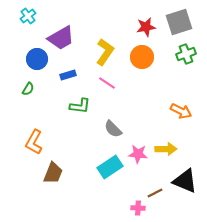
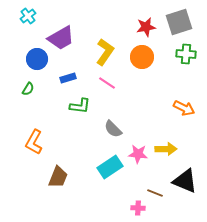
green cross: rotated 24 degrees clockwise
blue rectangle: moved 3 px down
orange arrow: moved 3 px right, 3 px up
brown trapezoid: moved 5 px right, 4 px down
brown line: rotated 49 degrees clockwise
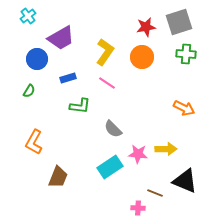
green semicircle: moved 1 px right, 2 px down
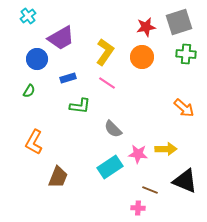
orange arrow: rotated 15 degrees clockwise
brown line: moved 5 px left, 3 px up
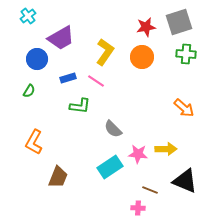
pink line: moved 11 px left, 2 px up
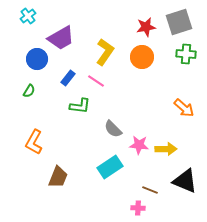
blue rectangle: rotated 35 degrees counterclockwise
pink star: moved 1 px right, 9 px up
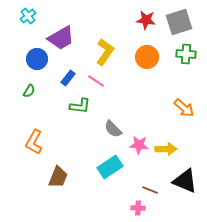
red star: moved 7 px up; rotated 18 degrees clockwise
orange circle: moved 5 px right
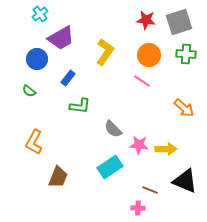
cyan cross: moved 12 px right, 2 px up
orange circle: moved 2 px right, 2 px up
pink line: moved 46 px right
green semicircle: rotated 96 degrees clockwise
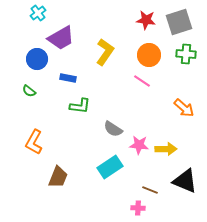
cyan cross: moved 2 px left, 1 px up
blue rectangle: rotated 63 degrees clockwise
gray semicircle: rotated 12 degrees counterclockwise
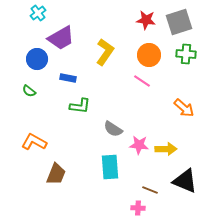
orange L-shape: rotated 90 degrees clockwise
cyan rectangle: rotated 60 degrees counterclockwise
brown trapezoid: moved 2 px left, 3 px up
